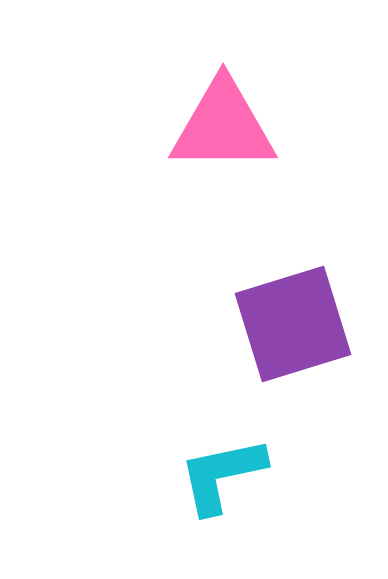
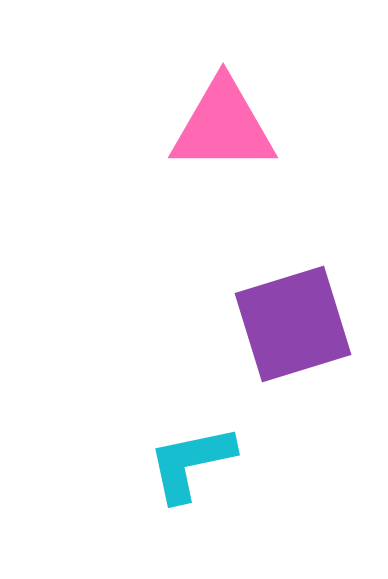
cyan L-shape: moved 31 px left, 12 px up
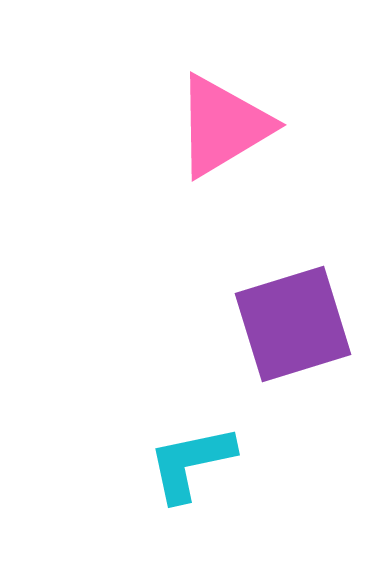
pink triangle: rotated 31 degrees counterclockwise
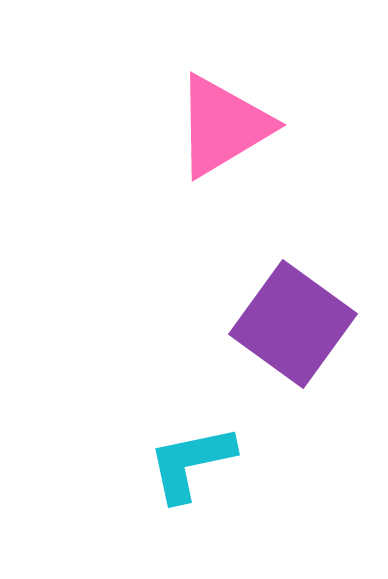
purple square: rotated 37 degrees counterclockwise
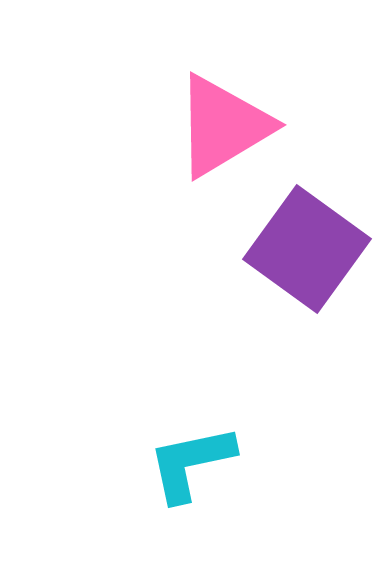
purple square: moved 14 px right, 75 px up
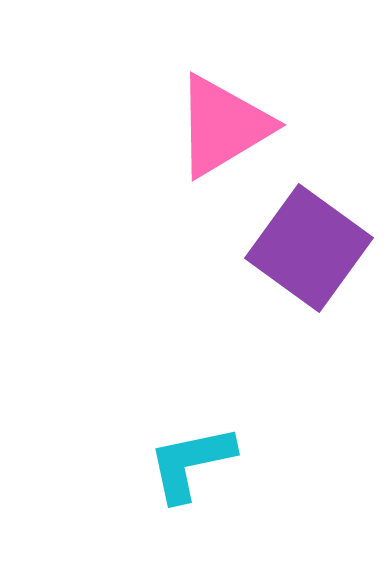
purple square: moved 2 px right, 1 px up
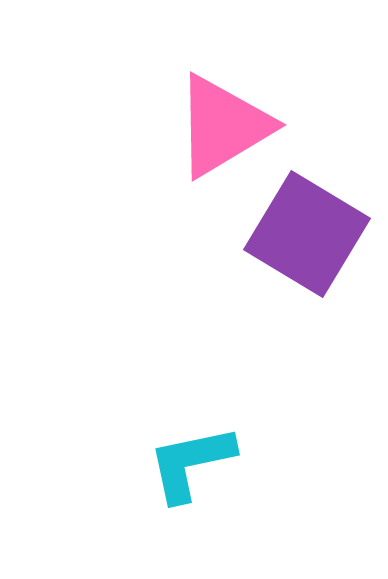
purple square: moved 2 px left, 14 px up; rotated 5 degrees counterclockwise
